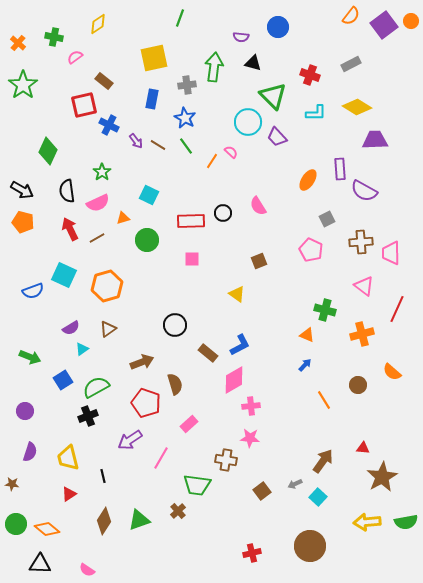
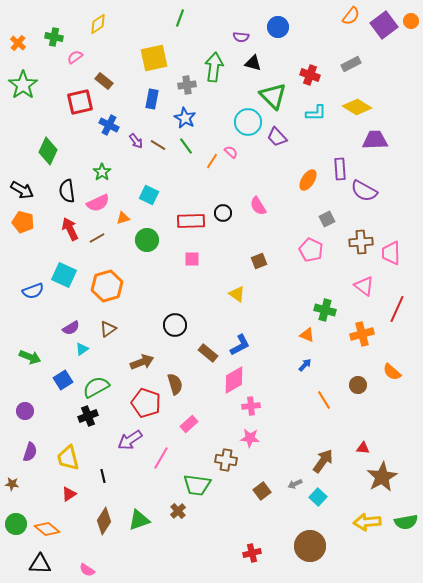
red square at (84, 105): moved 4 px left, 3 px up
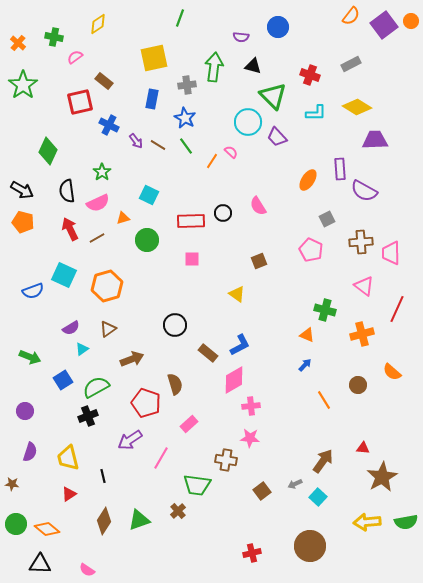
black triangle at (253, 63): moved 3 px down
brown arrow at (142, 362): moved 10 px left, 3 px up
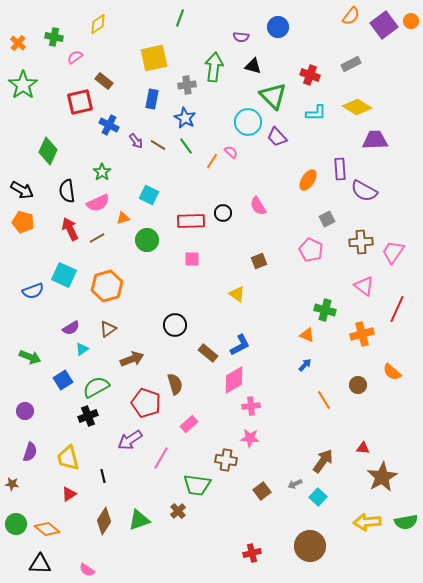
pink trapezoid at (391, 253): moved 2 px right, 1 px up; rotated 35 degrees clockwise
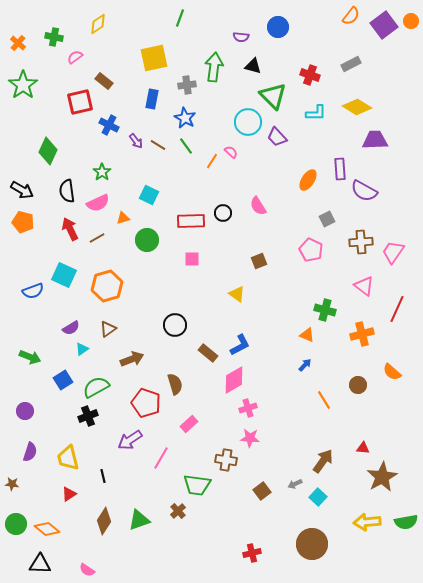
pink cross at (251, 406): moved 3 px left, 2 px down; rotated 12 degrees counterclockwise
brown circle at (310, 546): moved 2 px right, 2 px up
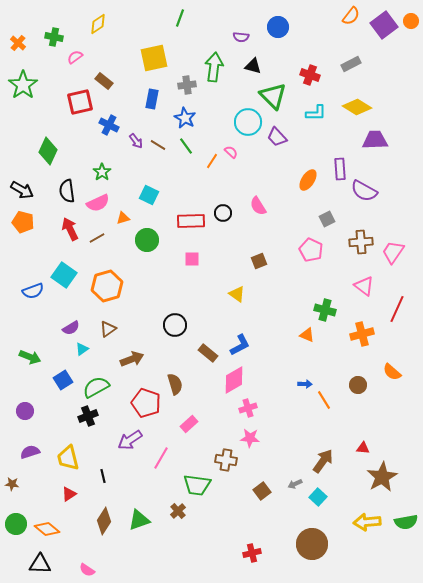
cyan square at (64, 275): rotated 10 degrees clockwise
blue arrow at (305, 365): moved 19 px down; rotated 48 degrees clockwise
purple semicircle at (30, 452): rotated 126 degrees counterclockwise
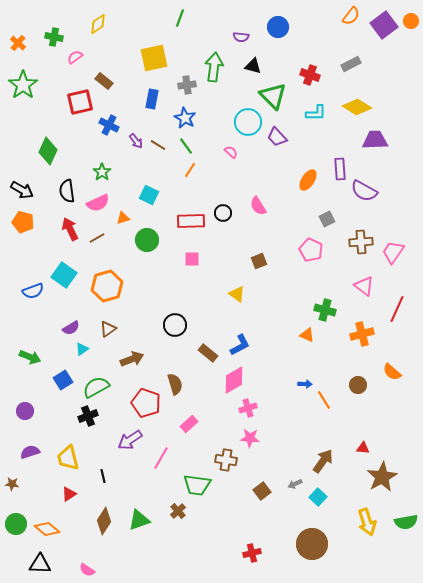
orange line at (212, 161): moved 22 px left, 9 px down
yellow arrow at (367, 522): rotated 104 degrees counterclockwise
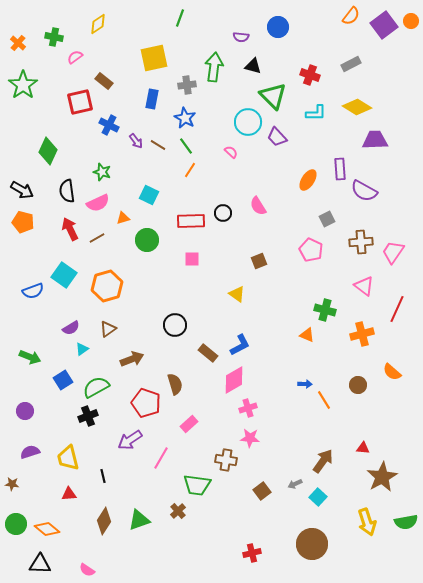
green star at (102, 172): rotated 18 degrees counterclockwise
red triangle at (69, 494): rotated 28 degrees clockwise
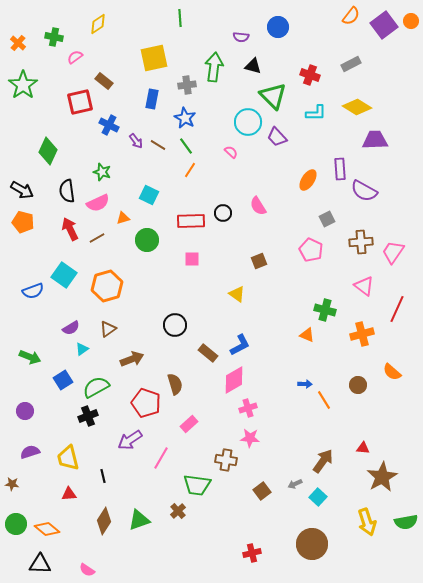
green line at (180, 18): rotated 24 degrees counterclockwise
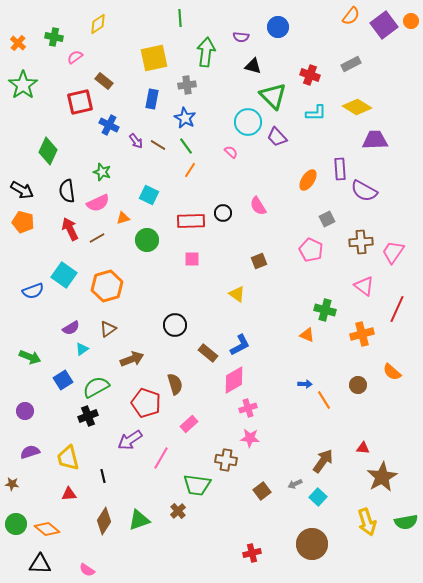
green arrow at (214, 67): moved 8 px left, 15 px up
